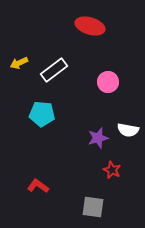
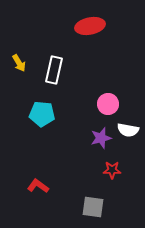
red ellipse: rotated 28 degrees counterclockwise
yellow arrow: rotated 96 degrees counterclockwise
white rectangle: rotated 40 degrees counterclockwise
pink circle: moved 22 px down
purple star: moved 3 px right
red star: rotated 24 degrees counterclockwise
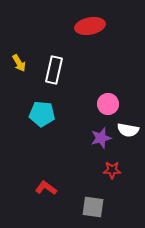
red L-shape: moved 8 px right, 2 px down
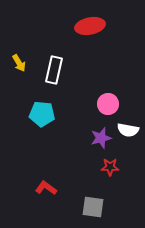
red star: moved 2 px left, 3 px up
